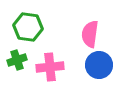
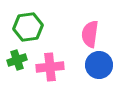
green hexagon: rotated 16 degrees counterclockwise
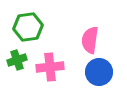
pink semicircle: moved 6 px down
blue circle: moved 7 px down
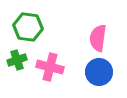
green hexagon: rotated 16 degrees clockwise
pink semicircle: moved 8 px right, 2 px up
pink cross: rotated 20 degrees clockwise
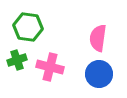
blue circle: moved 2 px down
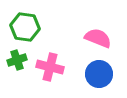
green hexagon: moved 3 px left
pink semicircle: rotated 104 degrees clockwise
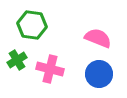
green hexagon: moved 7 px right, 2 px up
green cross: rotated 12 degrees counterclockwise
pink cross: moved 2 px down
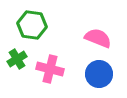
green cross: moved 1 px up
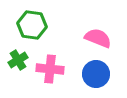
green cross: moved 1 px right, 1 px down
pink cross: rotated 8 degrees counterclockwise
blue circle: moved 3 px left
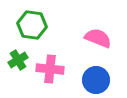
blue circle: moved 6 px down
